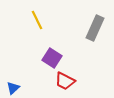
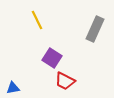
gray rectangle: moved 1 px down
blue triangle: rotated 32 degrees clockwise
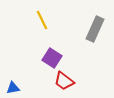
yellow line: moved 5 px right
red trapezoid: moved 1 px left; rotated 10 degrees clockwise
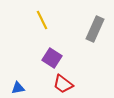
red trapezoid: moved 1 px left, 3 px down
blue triangle: moved 5 px right
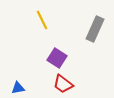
purple square: moved 5 px right
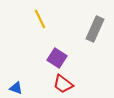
yellow line: moved 2 px left, 1 px up
blue triangle: moved 2 px left; rotated 32 degrees clockwise
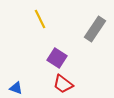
gray rectangle: rotated 10 degrees clockwise
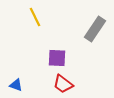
yellow line: moved 5 px left, 2 px up
purple square: rotated 30 degrees counterclockwise
blue triangle: moved 3 px up
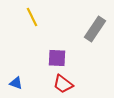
yellow line: moved 3 px left
blue triangle: moved 2 px up
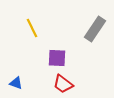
yellow line: moved 11 px down
